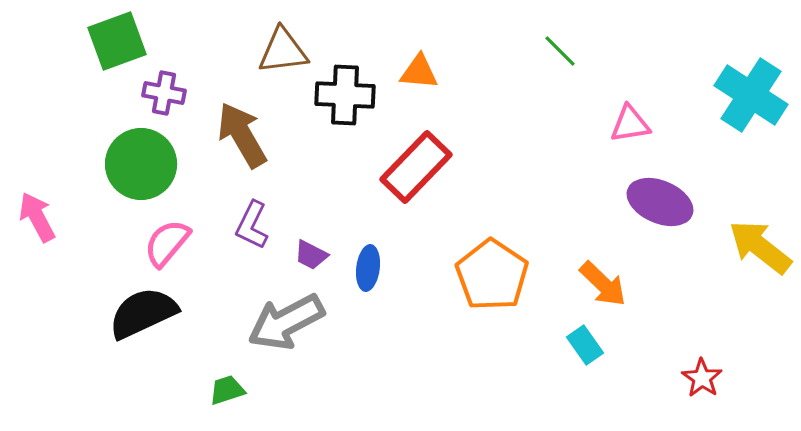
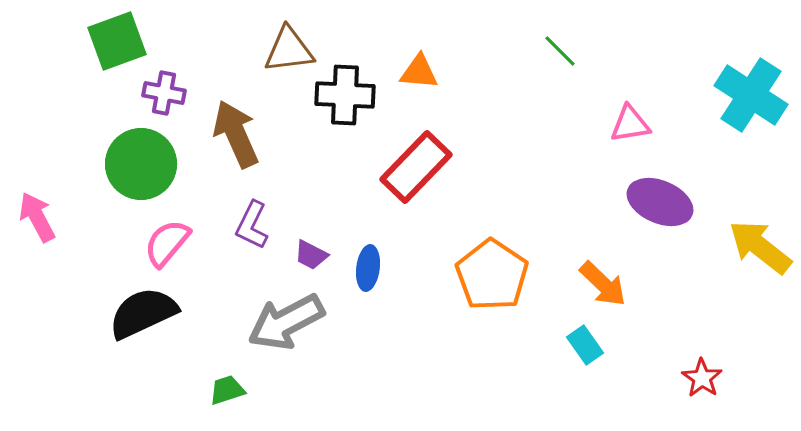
brown triangle: moved 6 px right, 1 px up
brown arrow: moved 6 px left, 1 px up; rotated 6 degrees clockwise
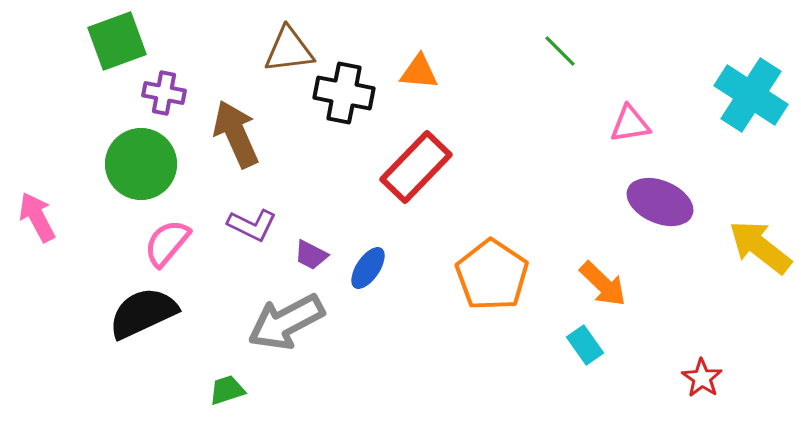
black cross: moved 1 px left, 2 px up; rotated 8 degrees clockwise
purple L-shape: rotated 90 degrees counterclockwise
blue ellipse: rotated 27 degrees clockwise
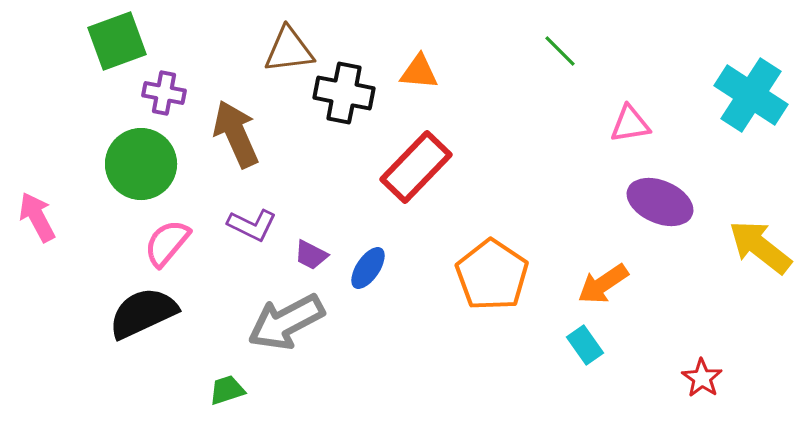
orange arrow: rotated 102 degrees clockwise
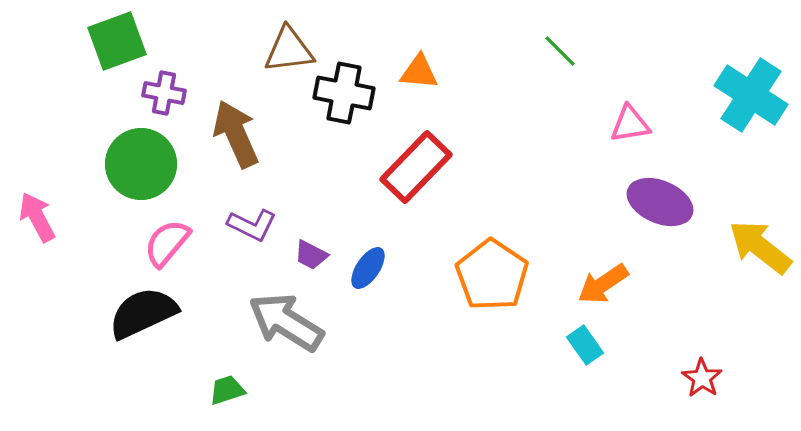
gray arrow: rotated 60 degrees clockwise
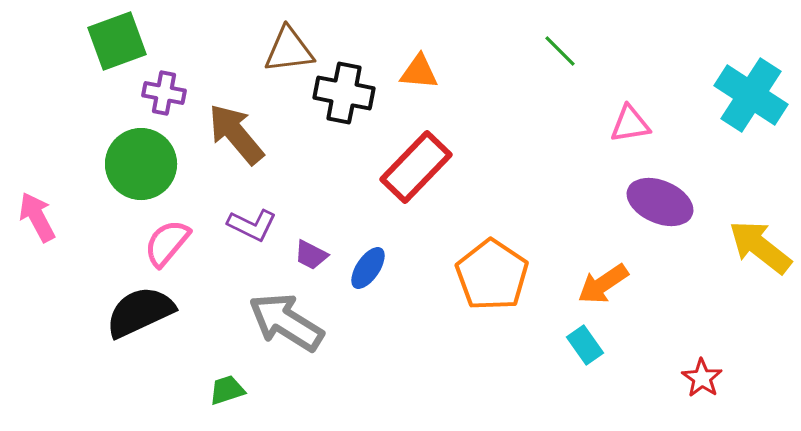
brown arrow: rotated 16 degrees counterclockwise
black semicircle: moved 3 px left, 1 px up
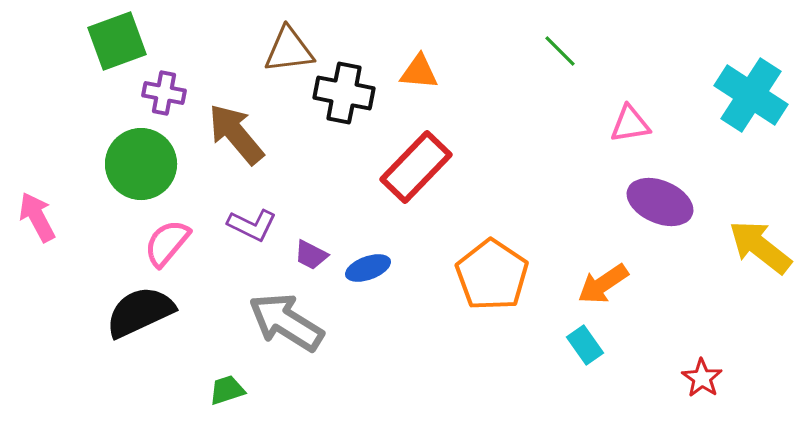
blue ellipse: rotated 36 degrees clockwise
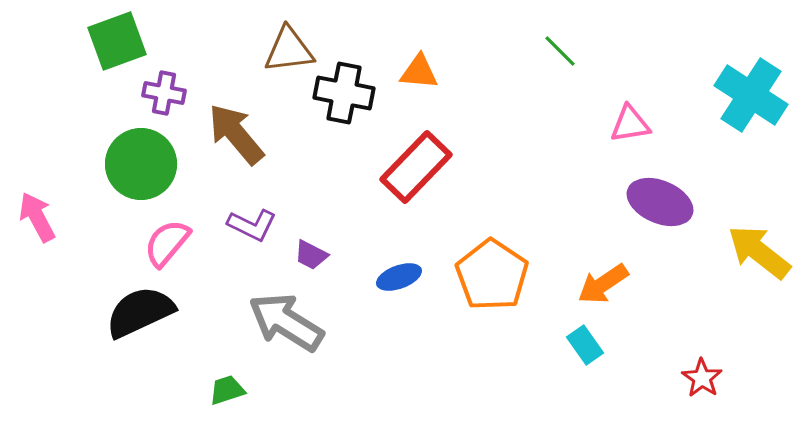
yellow arrow: moved 1 px left, 5 px down
blue ellipse: moved 31 px right, 9 px down
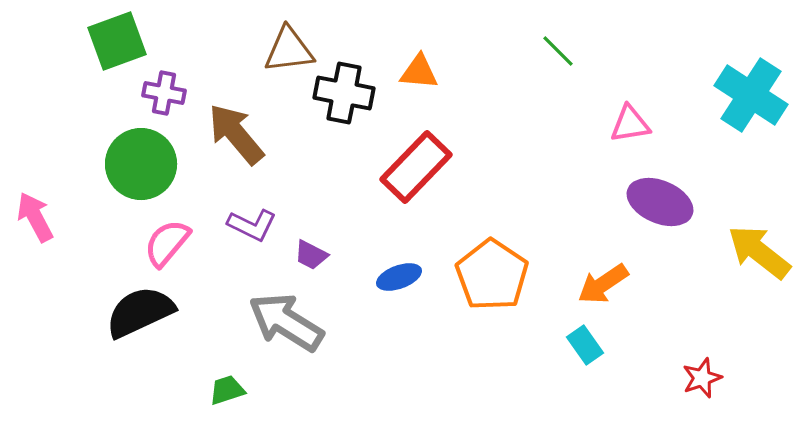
green line: moved 2 px left
pink arrow: moved 2 px left
red star: rotated 18 degrees clockwise
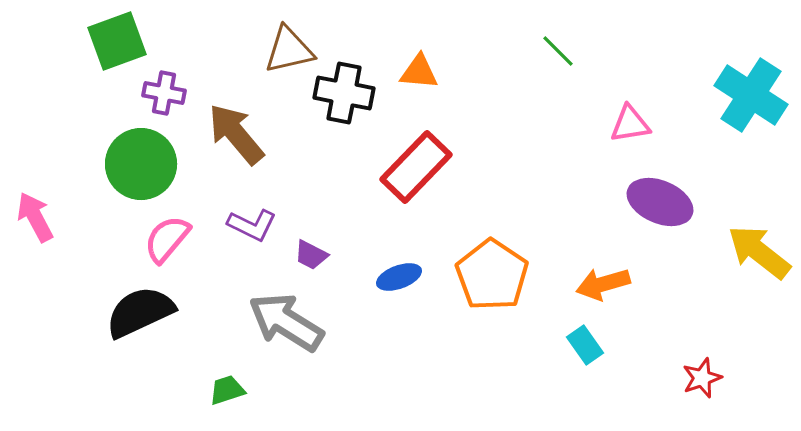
brown triangle: rotated 6 degrees counterclockwise
pink semicircle: moved 4 px up
orange arrow: rotated 18 degrees clockwise
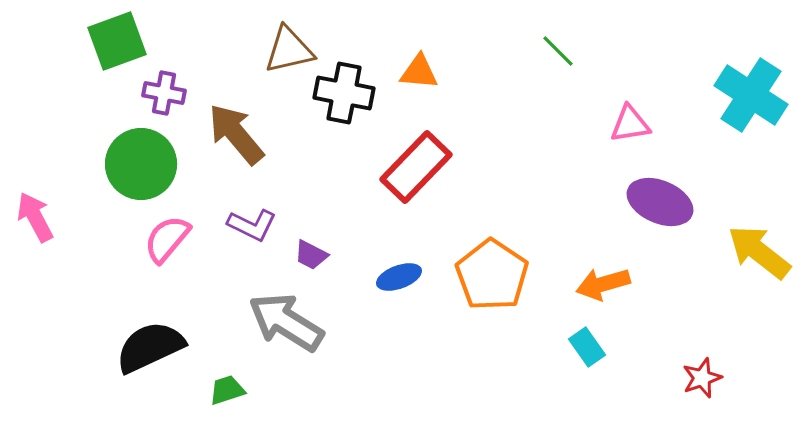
black semicircle: moved 10 px right, 35 px down
cyan rectangle: moved 2 px right, 2 px down
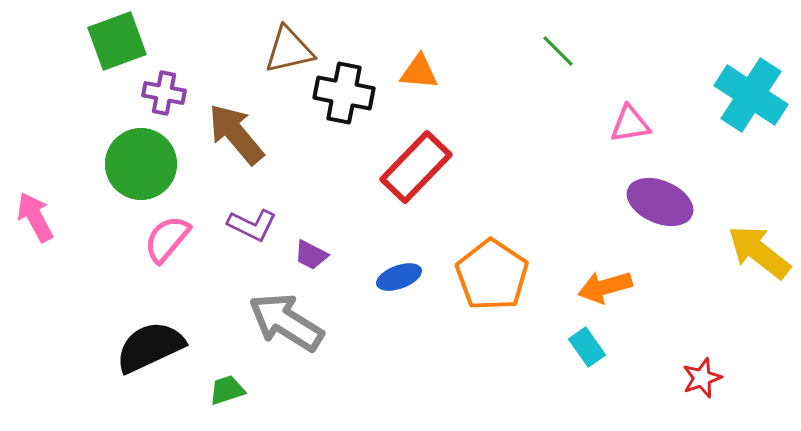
orange arrow: moved 2 px right, 3 px down
